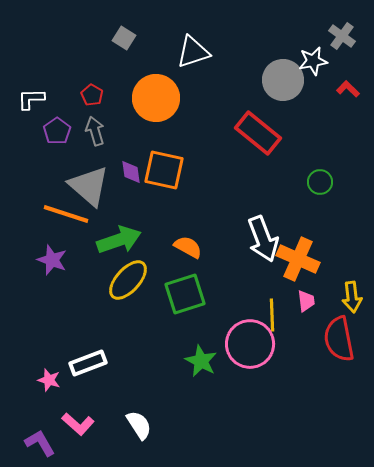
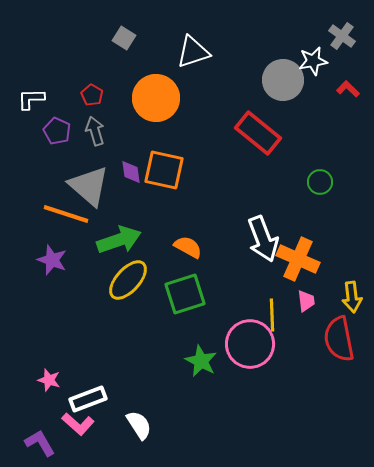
purple pentagon: rotated 12 degrees counterclockwise
white rectangle: moved 36 px down
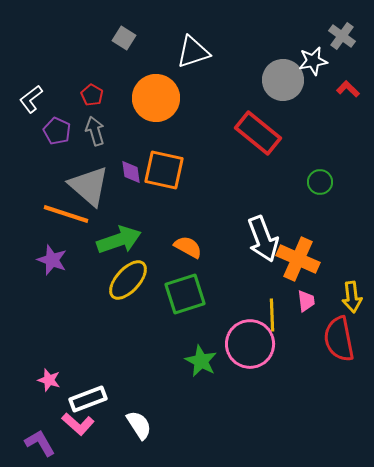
white L-shape: rotated 36 degrees counterclockwise
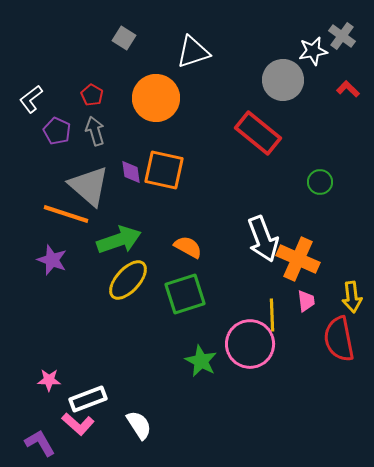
white star: moved 10 px up
pink star: rotated 15 degrees counterclockwise
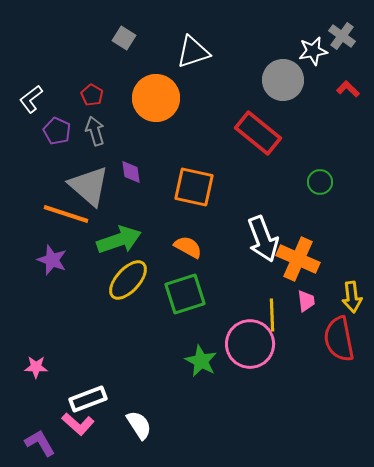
orange square: moved 30 px right, 17 px down
pink star: moved 13 px left, 13 px up
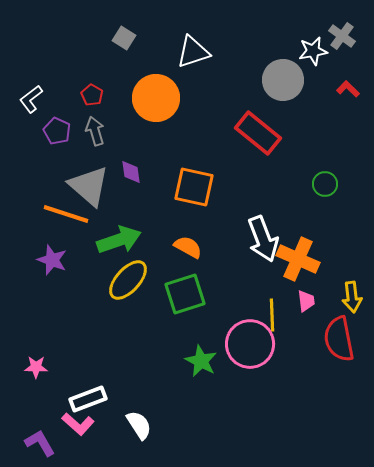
green circle: moved 5 px right, 2 px down
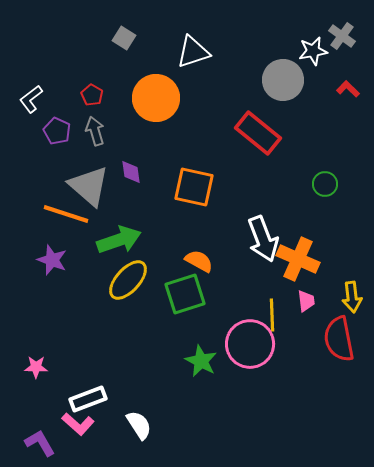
orange semicircle: moved 11 px right, 14 px down
